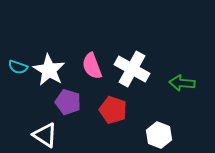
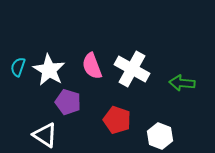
cyan semicircle: rotated 90 degrees clockwise
red pentagon: moved 4 px right, 10 px down
white hexagon: moved 1 px right, 1 px down
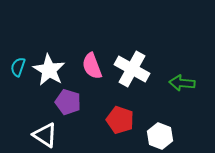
red pentagon: moved 3 px right
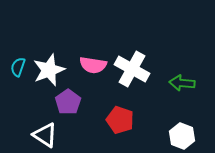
pink semicircle: moved 1 px right, 1 px up; rotated 60 degrees counterclockwise
white star: rotated 20 degrees clockwise
purple pentagon: rotated 20 degrees clockwise
white hexagon: moved 22 px right
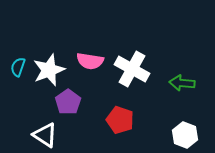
pink semicircle: moved 3 px left, 4 px up
white hexagon: moved 3 px right, 1 px up
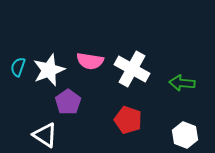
red pentagon: moved 8 px right
